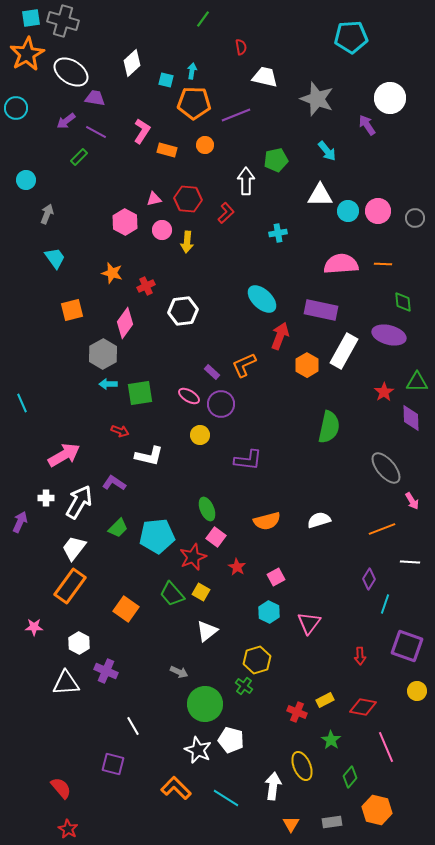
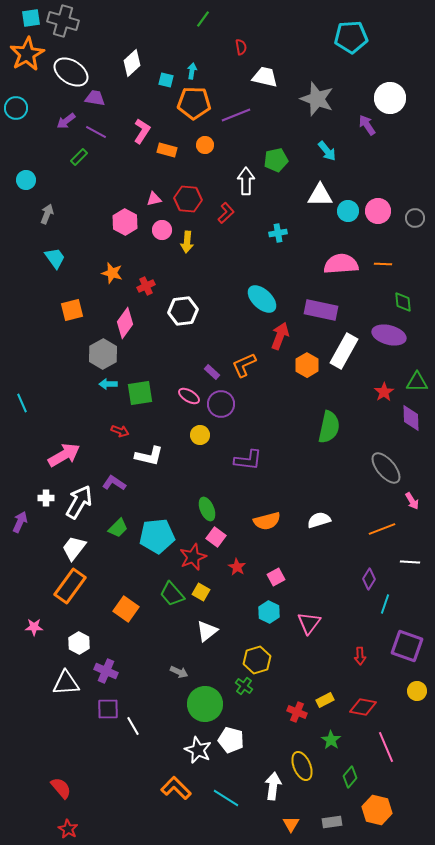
purple square at (113, 764): moved 5 px left, 55 px up; rotated 15 degrees counterclockwise
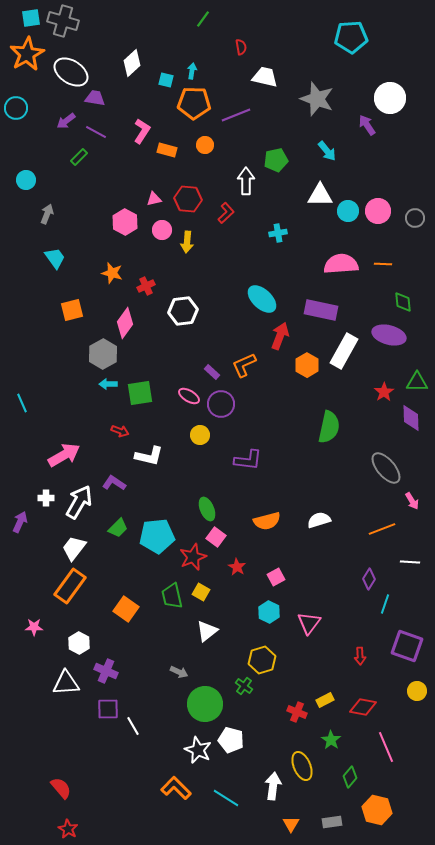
green trapezoid at (172, 594): moved 2 px down; rotated 28 degrees clockwise
yellow hexagon at (257, 660): moved 5 px right
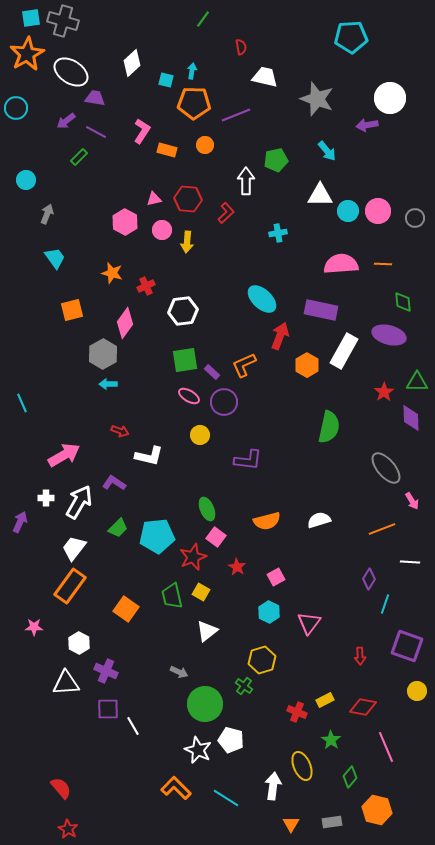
purple arrow at (367, 125): rotated 65 degrees counterclockwise
green square at (140, 393): moved 45 px right, 33 px up
purple circle at (221, 404): moved 3 px right, 2 px up
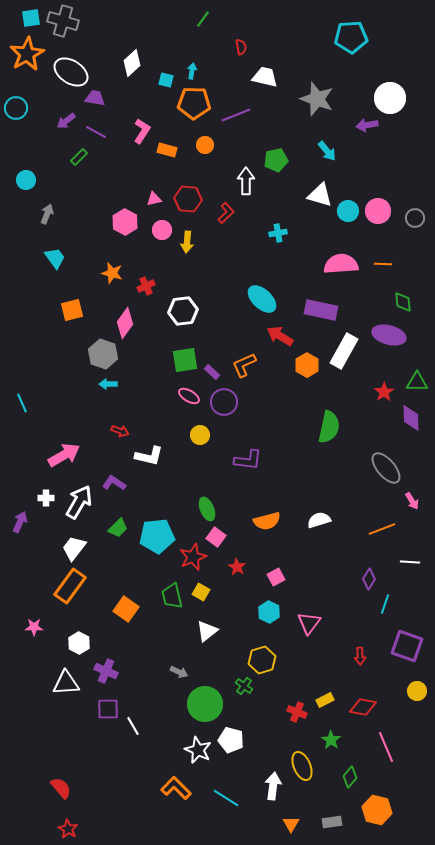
white triangle at (320, 195): rotated 16 degrees clockwise
red arrow at (280, 336): rotated 80 degrees counterclockwise
gray hexagon at (103, 354): rotated 12 degrees counterclockwise
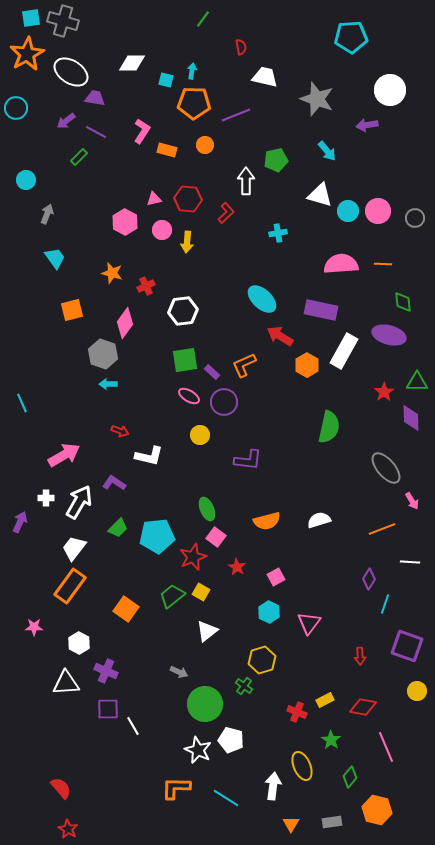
white diamond at (132, 63): rotated 44 degrees clockwise
white circle at (390, 98): moved 8 px up
green trapezoid at (172, 596): rotated 64 degrees clockwise
orange L-shape at (176, 788): rotated 44 degrees counterclockwise
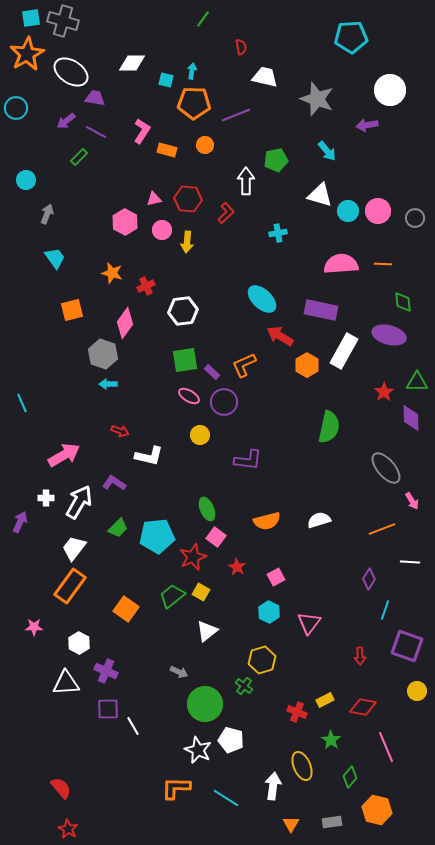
cyan line at (385, 604): moved 6 px down
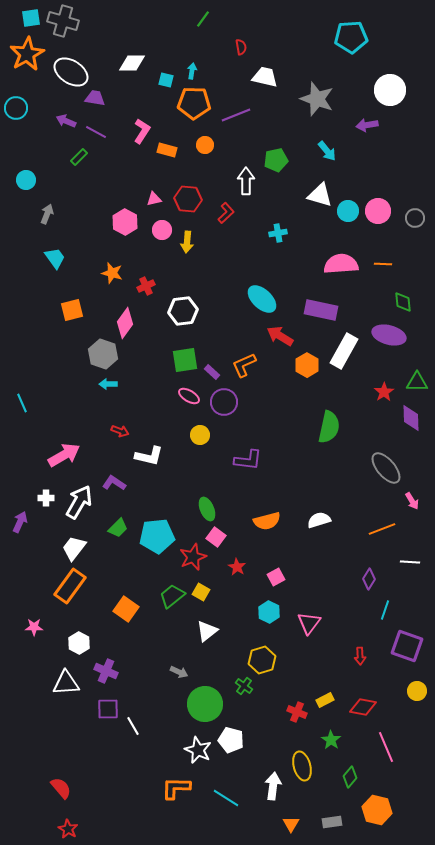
purple arrow at (66, 121): rotated 60 degrees clockwise
yellow ellipse at (302, 766): rotated 8 degrees clockwise
